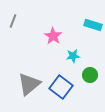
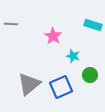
gray line: moved 2 px left, 3 px down; rotated 72 degrees clockwise
cyan star: rotated 24 degrees clockwise
blue square: rotated 30 degrees clockwise
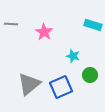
pink star: moved 9 px left, 4 px up
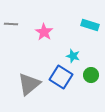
cyan rectangle: moved 3 px left
green circle: moved 1 px right
blue square: moved 10 px up; rotated 35 degrees counterclockwise
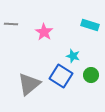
blue square: moved 1 px up
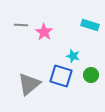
gray line: moved 10 px right, 1 px down
blue square: rotated 15 degrees counterclockwise
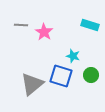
gray triangle: moved 3 px right
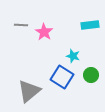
cyan rectangle: rotated 24 degrees counterclockwise
blue square: moved 1 px right, 1 px down; rotated 15 degrees clockwise
gray triangle: moved 3 px left, 7 px down
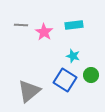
cyan rectangle: moved 16 px left
blue square: moved 3 px right, 3 px down
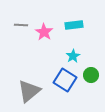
cyan star: rotated 24 degrees clockwise
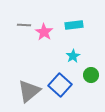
gray line: moved 3 px right
blue square: moved 5 px left, 5 px down; rotated 10 degrees clockwise
